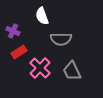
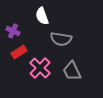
gray semicircle: rotated 10 degrees clockwise
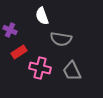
purple cross: moved 3 px left, 1 px up
pink cross: rotated 30 degrees counterclockwise
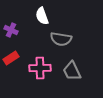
purple cross: moved 1 px right
red rectangle: moved 8 px left, 6 px down
pink cross: rotated 15 degrees counterclockwise
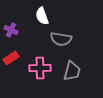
gray trapezoid: rotated 140 degrees counterclockwise
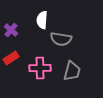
white semicircle: moved 4 px down; rotated 24 degrees clockwise
purple cross: rotated 16 degrees clockwise
